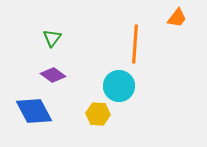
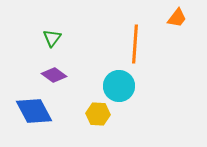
purple diamond: moved 1 px right
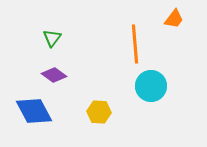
orange trapezoid: moved 3 px left, 1 px down
orange line: rotated 9 degrees counterclockwise
cyan circle: moved 32 px right
yellow hexagon: moved 1 px right, 2 px up
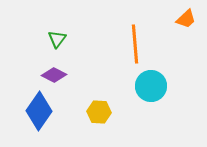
orange trapezoid: moved 12 px right; rotated 10 degrees clockwise
green triangle: moved 5 px right, 1 px down
purple diamond: rotated 10 degrees counterclockwise
blue diamond: moved 5 px right; rotated 63 degrees clockwise
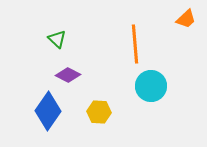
green triangle: rotated 24 degrees counterclockwise
purple diamond: moved 14 px right
blue diamond: moved 9 px right
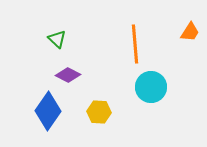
orange trapezoid: moved 4 px right, 13 px down; rotated 15 degrees counterclockwise
cyan circle: moved 1 px down
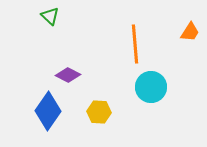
green triangle: moved 7 px left, 23 px up
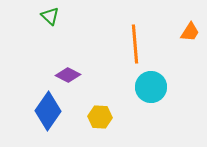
yellow hexagon: moved 1 px right, 5 px down
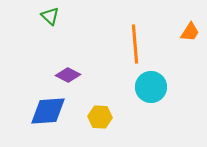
blue diamond: rotated 51 degrees clockwise
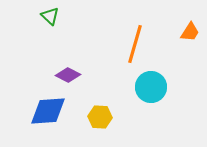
orange line: rotated 21 degrees clockwise
